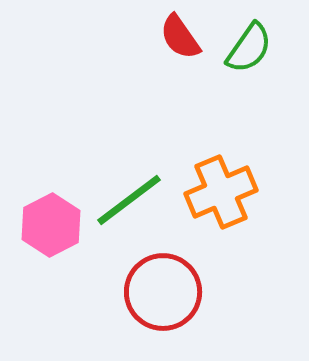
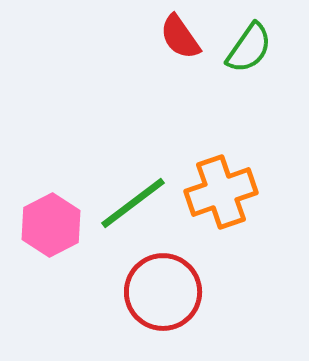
orange cross: rotated 4 degrees clockwise
green line: moved 4 px right, 3 px down
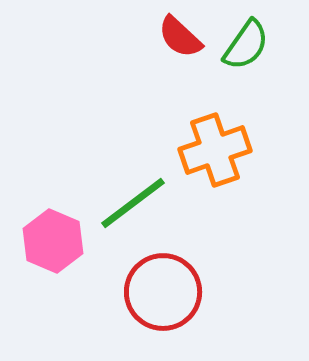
red semicircle: rotated 12 degrees counterclockwise
green semicircle: moved 3 px left, 3 px up
orange cross: moved 6 px left, 42 px up
pink hexagon: moved 2 px right, 16 px down; rotated 10 degrees counterclockwise
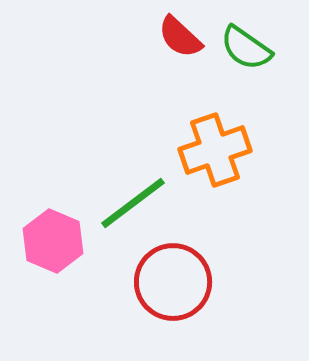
green semicircle: moved 3 px down; rotated 90 degrees clockwise
red circle: moved 10 px right, 10 px up
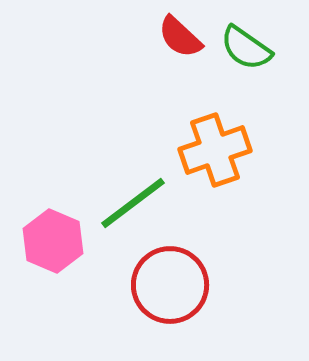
red circle: moved 3 px left, 3 px down
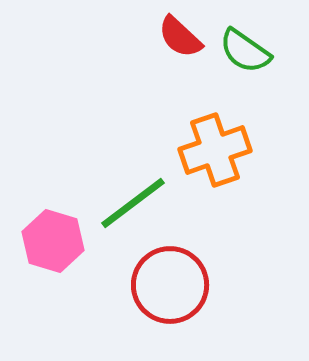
green semicircle: moved 1 px left, 3 px down
pink hexagon: rotated 6 degrees counterclockwise
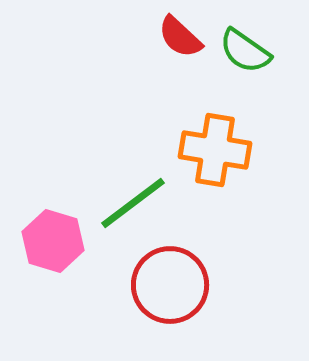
orange cross: rotated 28 degrees clockwise
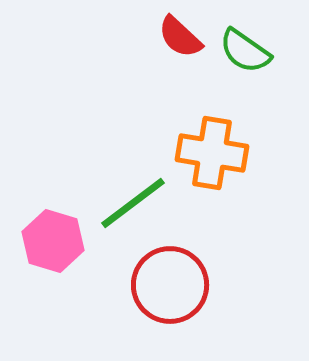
orange cross: moved 3 px left, 3 px down
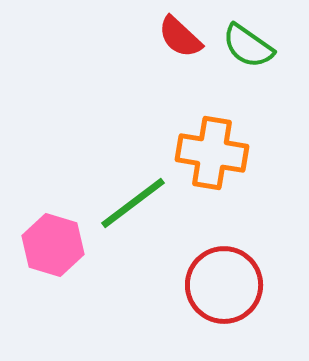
green semicircle: moved 3 px right, 5 px up
pink hexagon: moved 4 px down
red circle: moved 54 px right
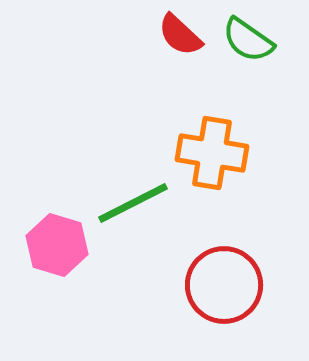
red semicircle: moved 2 px up
green semicircle: moved 6 px up
green line: rotated 10 degrees clockwise
pink hexagon: moved 4 px right
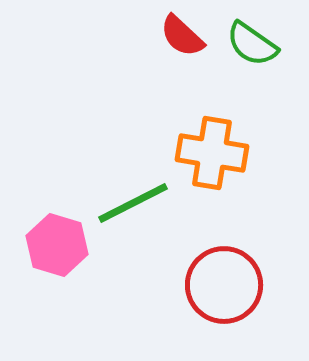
red semicircle: moved 2 px right, 1 px down
green semicircle: moved 4 px right, 4 px down
